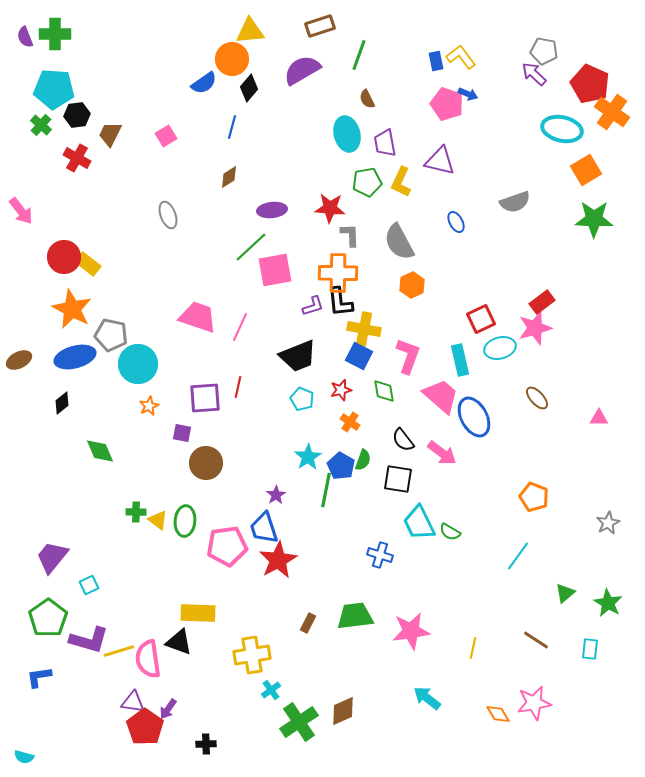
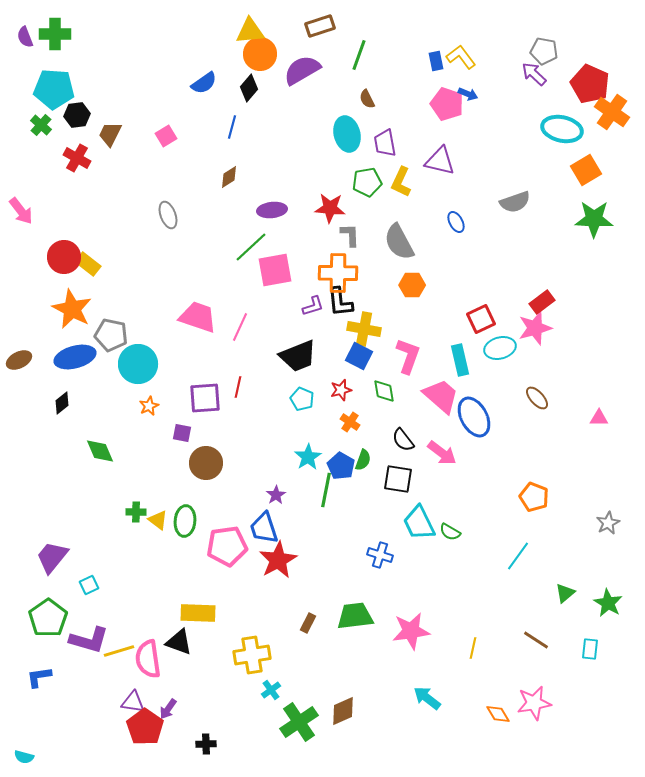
orange circle at (232, 59): moved 28 px right, 5 px up
orange hexagon at (412, 285): rotated 25 degrees clockwise
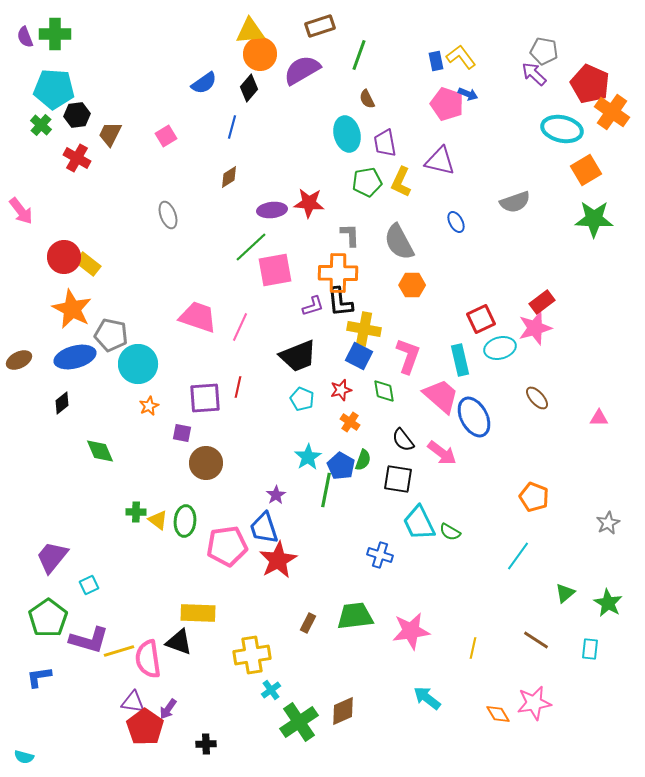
red star at (330, 208): moved 21 px left, 5 px up
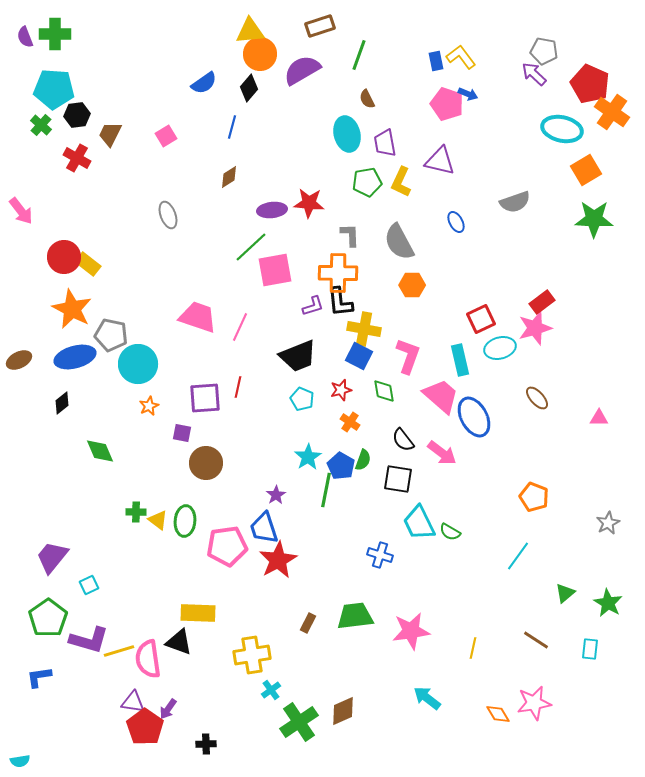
cyan semicircle at (24, 757): moved 4 px left, 4 px down; rotated 24 degrees counterclockwise
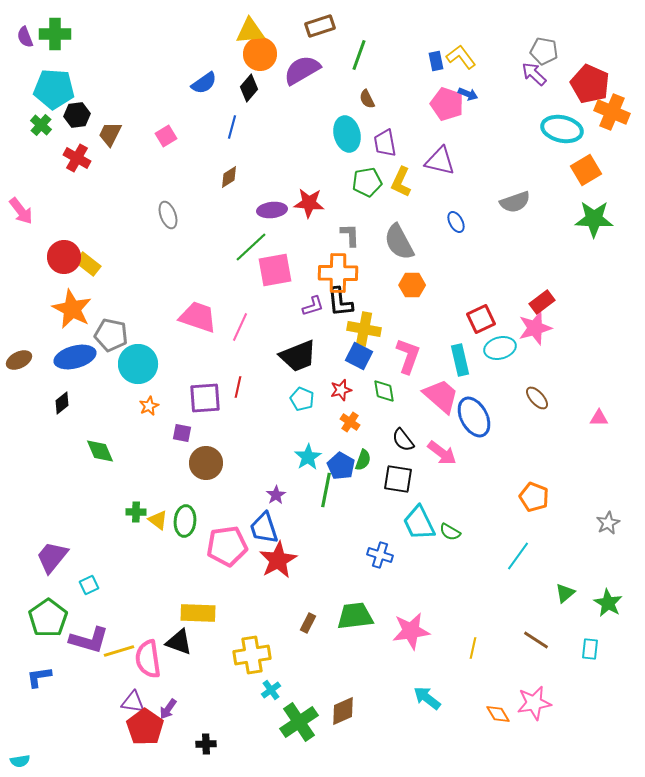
orange cross at (612, 112): rotated 12 degrees counterclockwise
